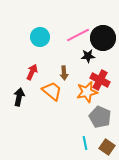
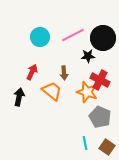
pink line: moved 5 px left
orange star: rotated 30 degrees clockwise
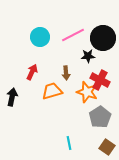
brown arrow: moved 2 px right
orange trapezoid: rotated 55 degrees counterclockwise
black arrow: moved 7 px left
gray pentagon: rotated 15 degrees clockwise
cyan line: moved 16 px left
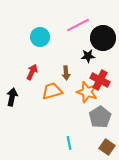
pink line: moved 5 px right, 10 px up
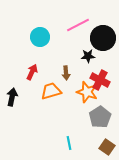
orange trapezoid: moved 1 px left
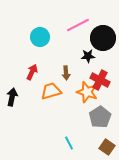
cyan line: rotated 16 degrees counterclockwise
